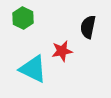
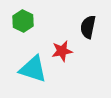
green hexagon: moved 3 px down
cyan triangle: rotated 8 degrees counterclockwise
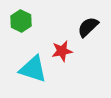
green hexagon: moved 2 px left
black semicircle: rotated 35 degrees clockwise
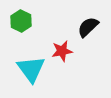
cyan triangle: moved 2 px left; rotated 36 degrees clockwise
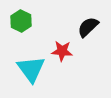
red star: rotated 15 degrees clockwise
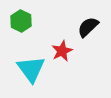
red star: rotated 30 degrees counterclockwise
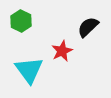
cyan triangle: moved 2 px left, 1 px down
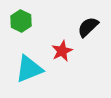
cyan triangle: moved 1 px up; rotated 44 degrees clockwise
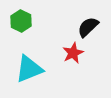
red star: moved 11 px right, 2 px down
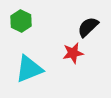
red star: rotated 15 degrees clockwise
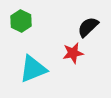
cyan triangle: moved 4 px right
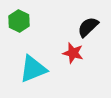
green hexagon: moved 2 px left
red star: rotated 25 degrees clockwise
